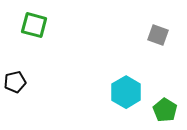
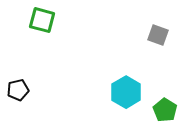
green square: moved 8 px right, 5 px up
black pentagon: moved 3 px right, 8 px down
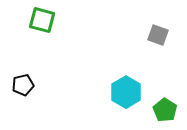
black pentagon: moved 5 px right, 5 px up
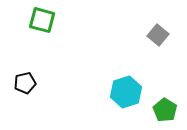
gray square: rotated 20 degrees clockwise
black pentagon: moved 2 px right, 2 px up
cyan hexagon: rotated 12 degrees clockwise
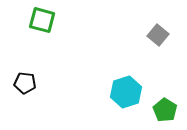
black pentagon: rotated 20 degrees clockwise
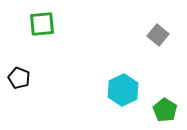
green square: moved 4 px down; rotated 20 degrees counterclockwise
black pentagon: moved 6 px left, 5 px up; rotated 15 degrees clockwise
cyan hexagon: moved 3 px left, 2 px up; rotated 8 degrees counterclockwise
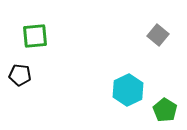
green square: moved 7 px left, 12 px down
black pentagon: moved 1 px right, 3 px up; rotated 15 degrees counterclockwise
cyan hexagon: moved 5 px right
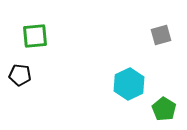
gray square: moved 3 px right; rotated 35 degrees clockwise
cyan hexagon: moved 1 px right, 6 px up
green pentagon: moved 1 px left, 1 px up
